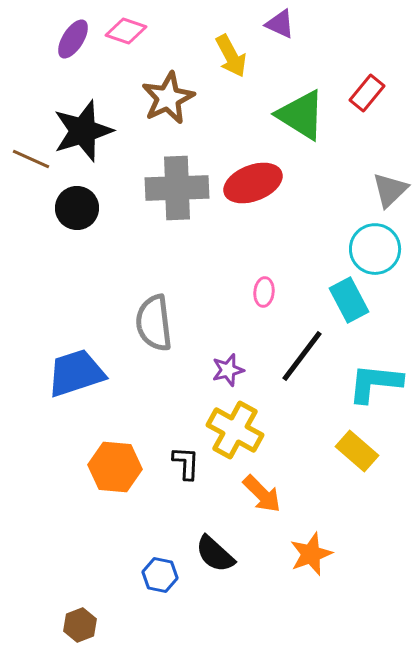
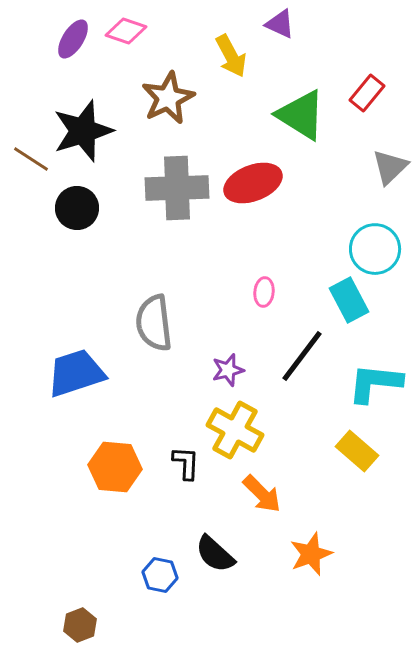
brown line: rotated 9 degrees clockwise
gray triangle: moved 23 px up
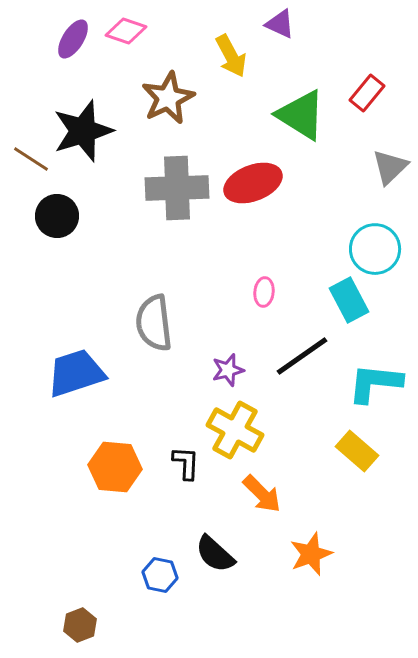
black circle: moved 20 px left, 8 px down
black line: rotated 18 degrees clockwise
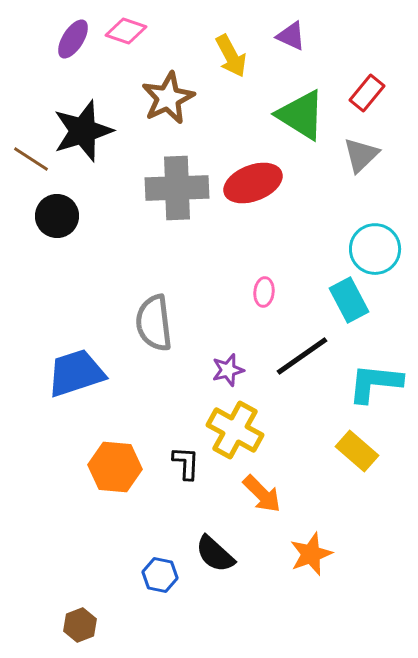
purple triangle: moved 11 px right, 12 px down
gray triangle: moved 29 px left, 12 px up
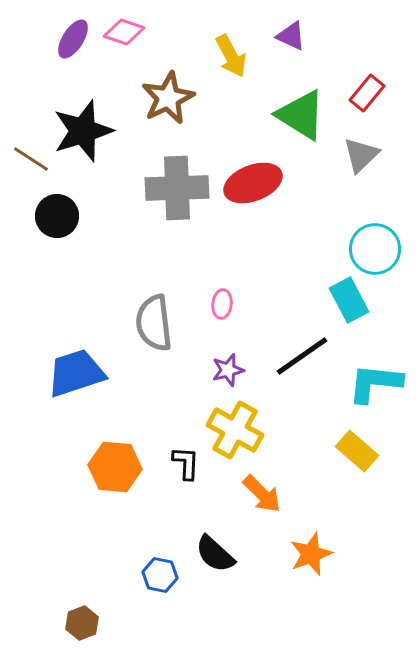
pink diamond: moved 2 px left, 1 px down
pink ellipse: moved 42 px left, 12 px down
brown hexagon: moved 2 px right, 2 px up
